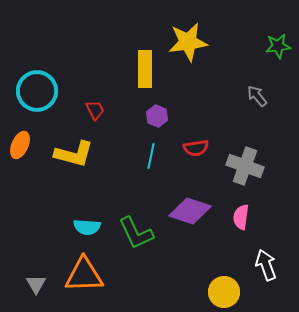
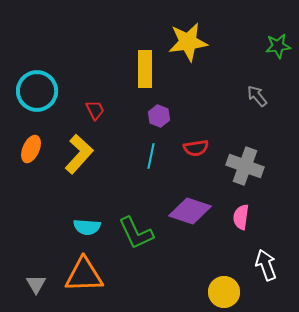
purple hexagon: moved 2 px right
orange ellipse: moved 11 px right, 4 px down
yellow L-shape: moved 5 px right; rotated 63 degrees counterclockwise
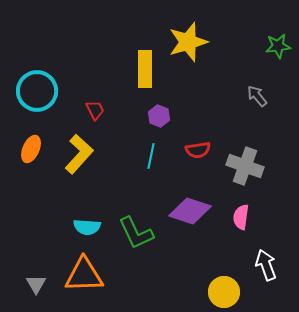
yellow star: rotated 9 degrees counterclockwise
red semicircle: moved 2 px right, 2 px down
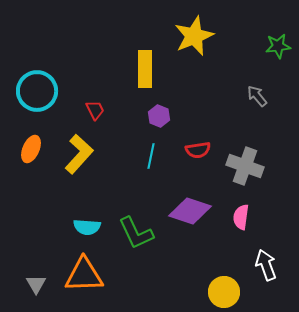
yellow star: moved 6 px right, 6 px up; rotated 6 degrees counterclockwise
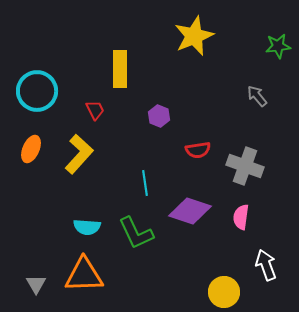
yellow rectangle: moved 25 px left
cyan line: moved 6 px left, 27 px down; rotated 20 degrees counterclockwise
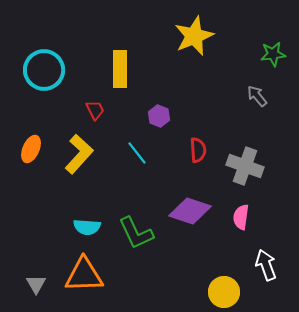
green star: moved 5 px left, 8 px down
cyan circle: moved 7 px right, 21 px up
red semicircle: rotated 85 degrees counterclockwise
cyan line: moved 8 px left, 30 px up; rotated 30 degrees counterclockwise
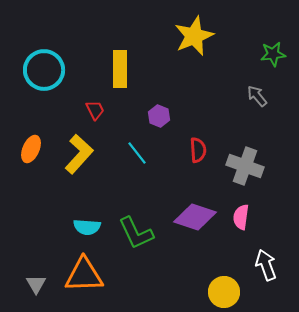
purple diamond: moved 5 px right, 6 px down
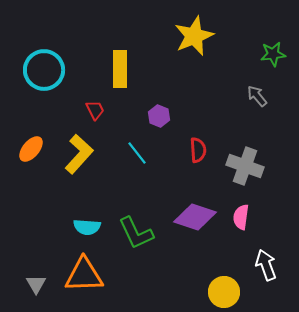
orange ellipse: rotated 16 degrees clockwise
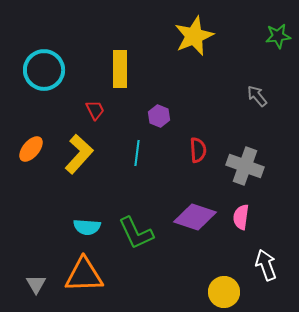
green star: moved 5 px right, 18 px up
cyan line: rotated 45 degrees clockwise
